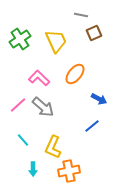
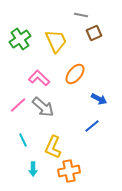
cyan line: rotated 16 degrees clockwise
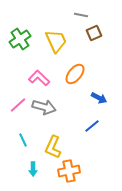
blue arrow: moved 1 px up
gray arrow: moved 1 px right; rotated 25 degrees counterclockwise
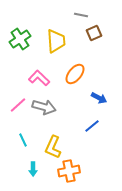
yellow trapezoid: rotated 20 degrees clockwise
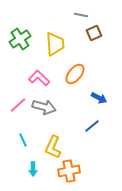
yellow trapezoid: moved 1 px left, 3 px down
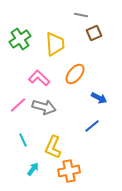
cyan arrow: rotated 144 degrees counterclockwise
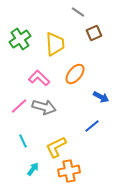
gray line: moved 3 px left, 3 px up; rotated 24 degrees clockwise
blue arrow: moved 2 px right, 1 px up
pink line: moved 1 px right, 1 px down
cyan line: moved 1 px down
yellow L-shape: moved 3 px right; rotated 40 degrees clockwise
